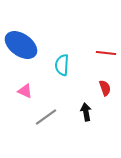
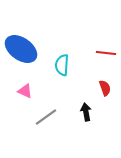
blue ellipse: moved 4 px down
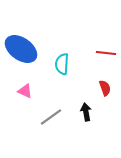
cyan semicircle: moved 1 px up
gray line: moved 5 px right
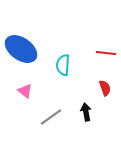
cyan semicircle: moved 1 px right, 1 px down
pink triangle: rotated 14 degrees clockwise
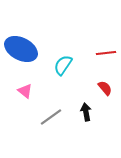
blue ellipse: rotated 8 degrees counterclockwise
red line: rotated 12 degrees counterclockwise
cyan semicircle: rotated 30 degrees clockwise
red semicircle: rotated 21 degrees counterclockwise
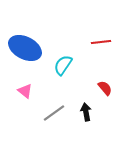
blue ellipse: moved 4 px right, 1 px up
red line: moved 5 px left, 11 px up
gray line: moved 3 px right, 4 px up
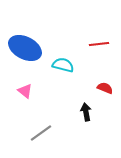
red line: moved 2 px left, 2 px down
cyan semicircle: rotated 70 degrees clockwise
red semicircle: rotated 28 degrees counterclockwise
gray line: moved 13 px left, 20 px down
